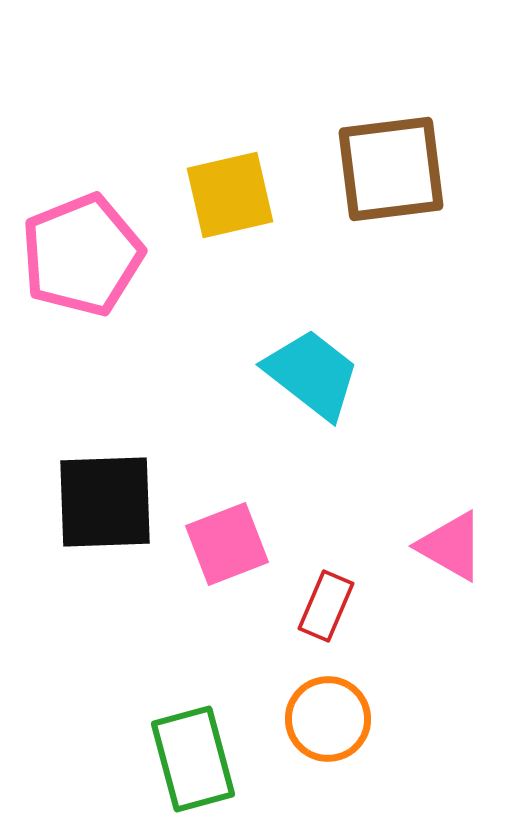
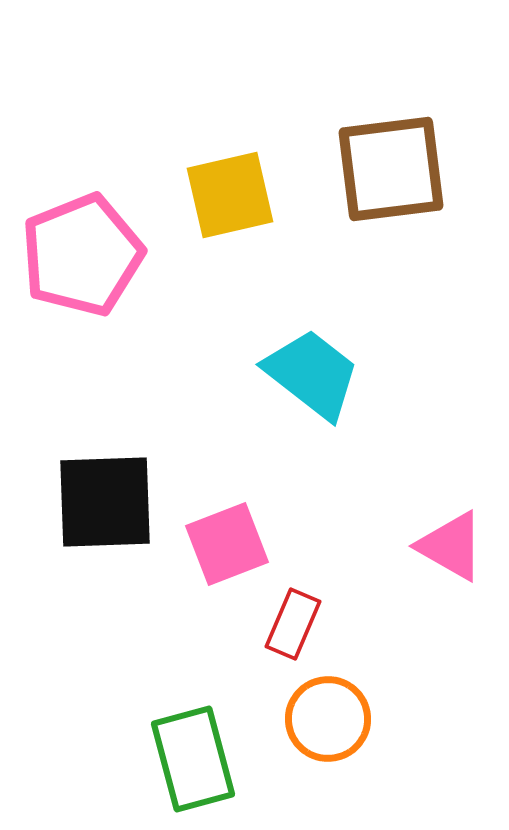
red rectangle: moved 33 px left, 18 px down
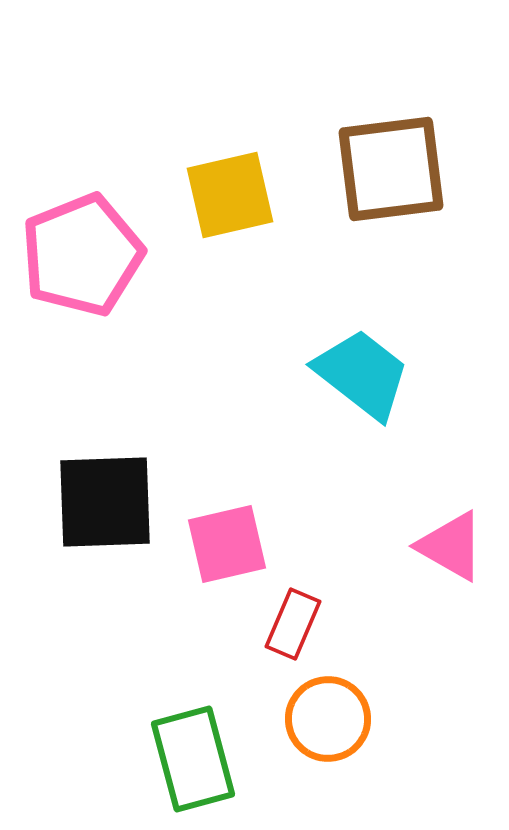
cyan trapezoid: moved 50 px right
pink square: rotated 8 degrees clockwise
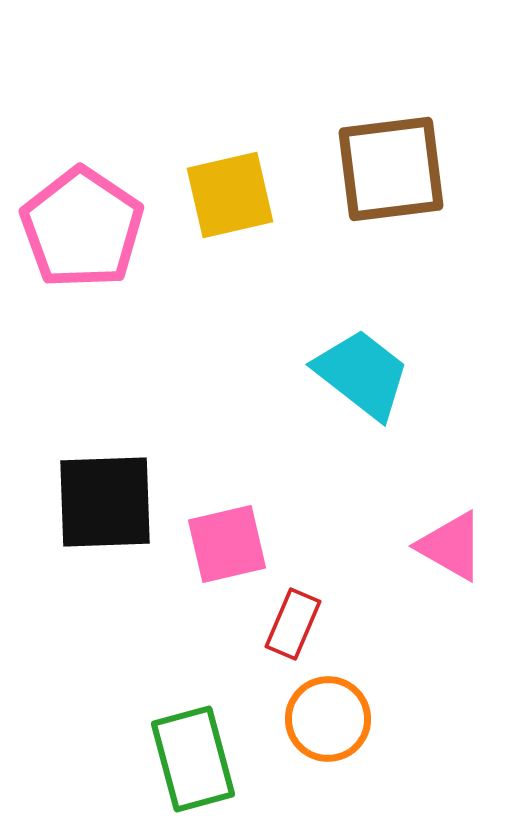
pink pentagon: moved 27 px up; rotated 16 degrees counterclockwise
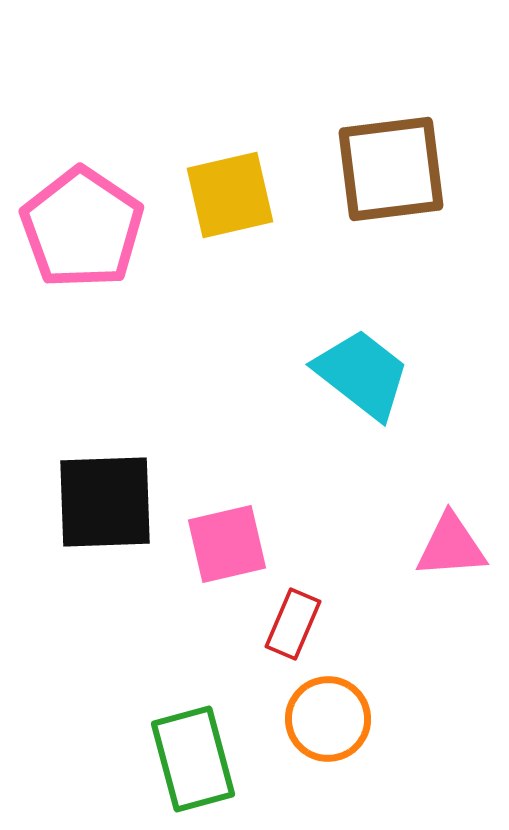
pink triangle: rotated 34 degrees counterclockwise
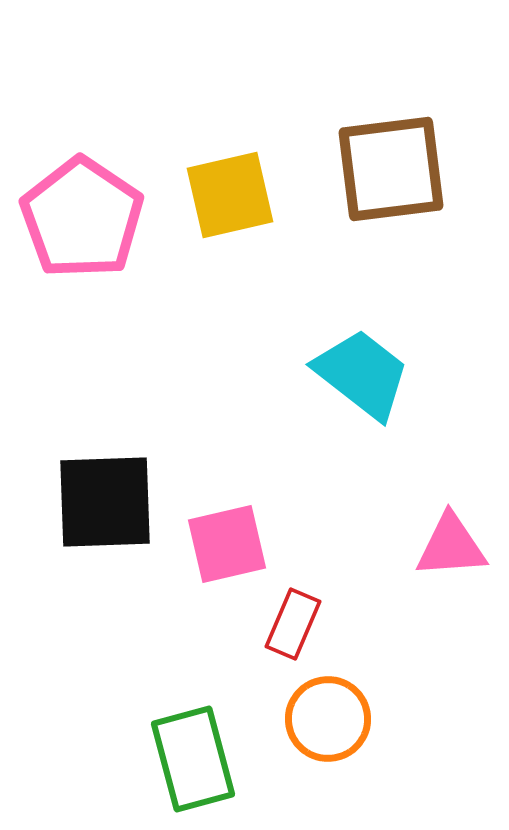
pink pentagon: moved 10 px up
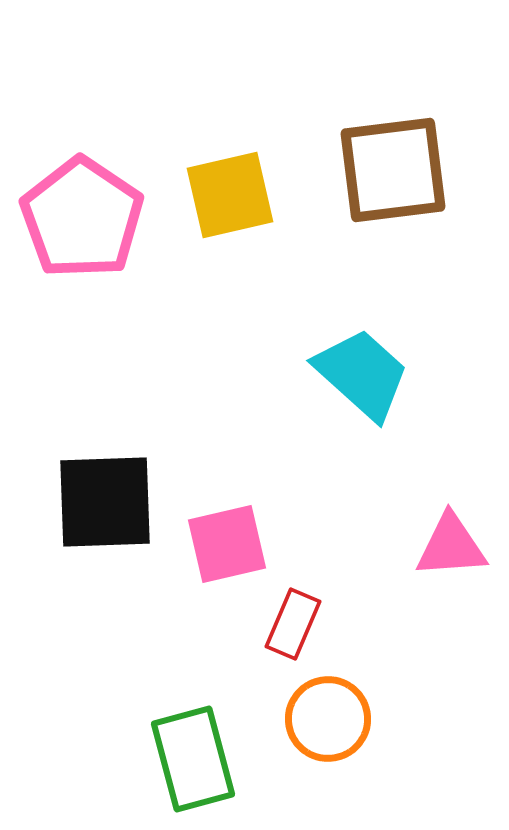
brown square: moved 2 px right, 1 px down
cyan trapezoid: rotated 4 degrees clockwise
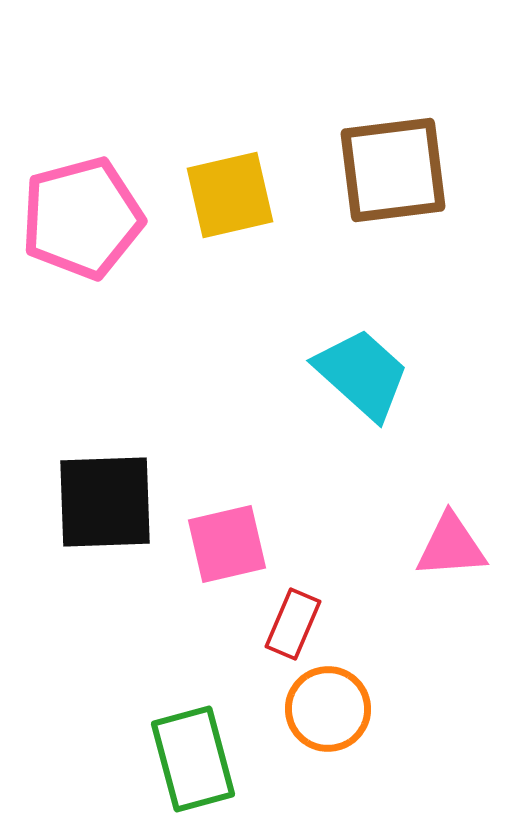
pink pentagon: rotated 23 degrees clockwise
orange circle: moved 10 px up
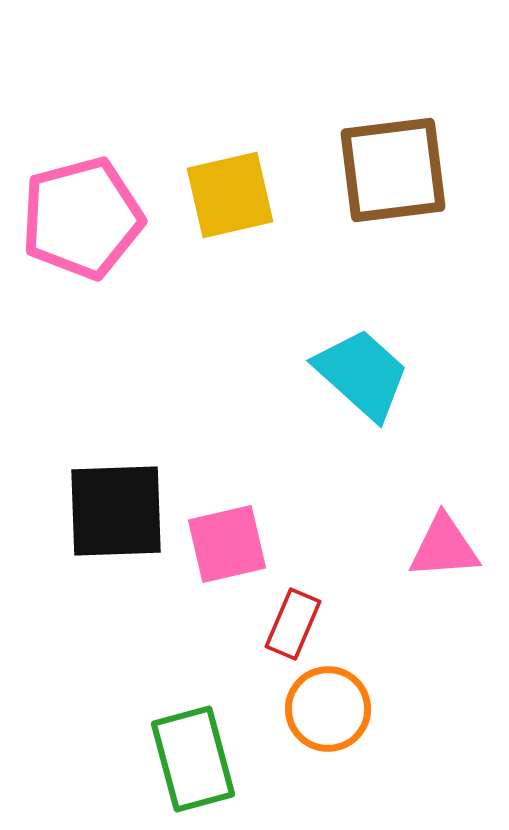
black square: moved 11 px right, 9 px down
pink triangle: moved 7 px left, 1 px down
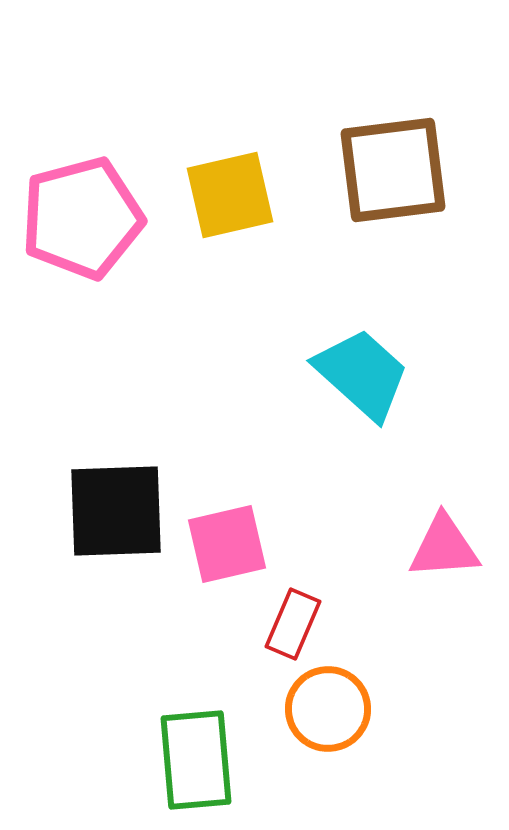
green rectangle: moved 3 px right, 1 px down; rotated 10 degrees clockwise
